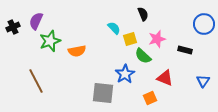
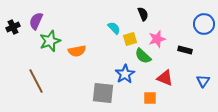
orange square: rotated 24 degrees clockwise
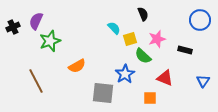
blue circle: moved 4 px left, 4 px up
orange semicircle: moved 15 px down; rotated 18 degrees counterclockwise
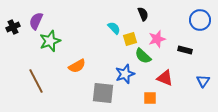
blue star: rotated 12 degrees clockwise
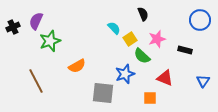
yellow square: rotated 16 degrees counterclockwise
green semicircle: moved 1 px left
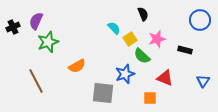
green star: moved 2 px left, 1 px down
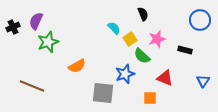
brown line: moved 4 px left, 5 px down; rotated 40 degrees counterclockwise
